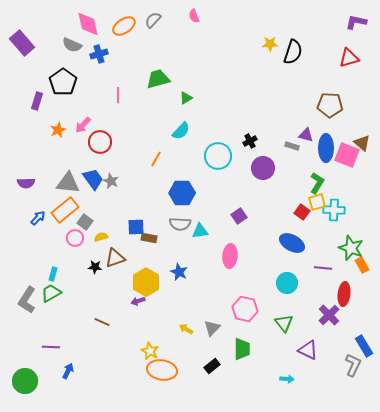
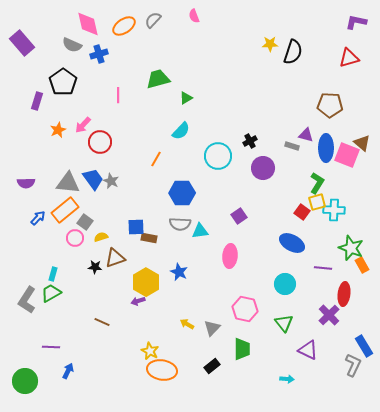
cyan circle at (287, 283): moved 2 px left, 1 px down
yellow arrow at (186, 329): moved 1 px right, 5 px up
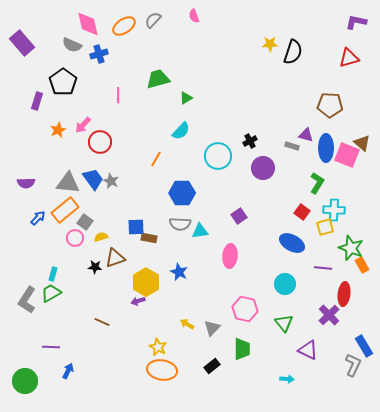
yellow square at (317, 202): moved 8 px right, 25 px down
yellow star at (150, 351): moved 8 px right, 4 px up
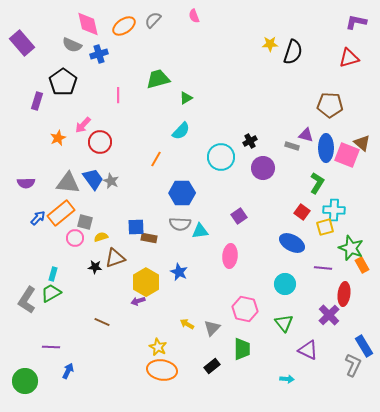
orange star at (58, 130): moved 8 px down
cyan circle at (218, 156): moved 3 px right, 1 px down
orange rectangle at (65, 210): moved 4 px left, 3 px down
gray square at (85, 222): rotated 21 degrees counterclockwise
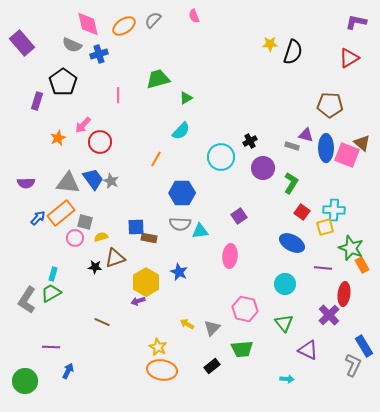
red triangle at (349, 58): rotated 15 degrees counterclockwise
green L-shape at (317, 183): moved 26 px left
green trapezoid at (242, 349): rotated 85 degrees clockwise
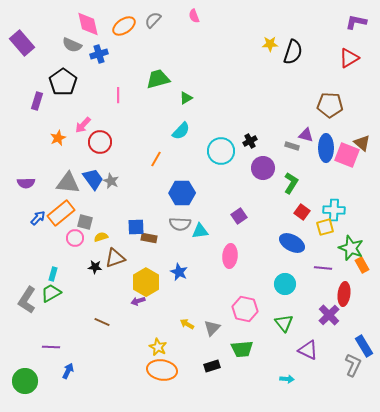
cyan circle at (221, 157): moved 6 px up
black rectangle at (212, 366): rotated 21 degrees clockwise
